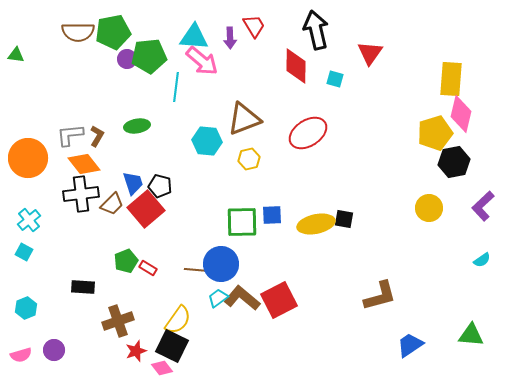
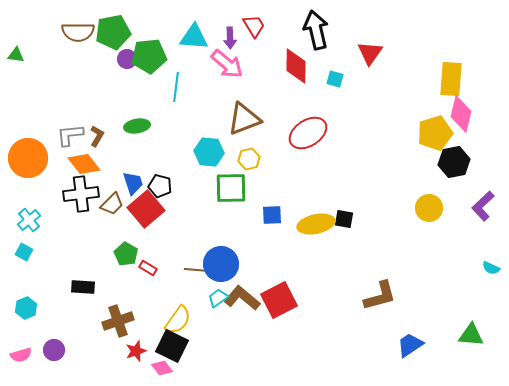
pink arrow at (202, 61): moved 25 px right, 3 px down
cyan hexagon at (207, 141): moved 2 px right, 11 px down
green square at (242, 222): moved 11 px left, 34 px up
cyan semicircle at (482, 260): moved 9 px right, 8 px down; rotated 60 degrees clockwise
green pentagon at (126, 261): moved 7 px up; rotated 20 degrees counterclockwise
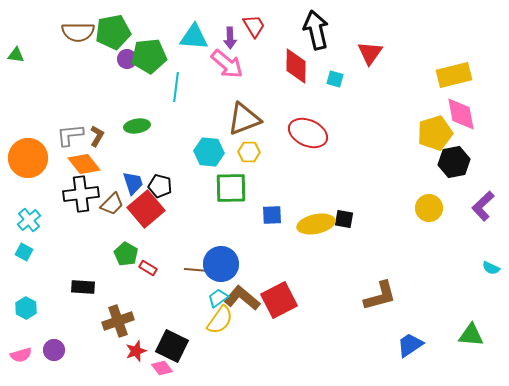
yellow rectangle at (451, 79): moved 3 px right, 4 px up; rotated 72 degrees clockwise
pink diamond at (461, 114): rotated 24 degrees counterclockwise
red ellipse at (308, 133): rotated 57 degrees clockwise
yellow hexagon at (249, 159): moved 7 px up; rotated 15 degrees clockwise
cyan hexagon at (26, 308): rotated 10 degrees counterclockwise
yellow semicircle at (178, 320): moved 42 px right
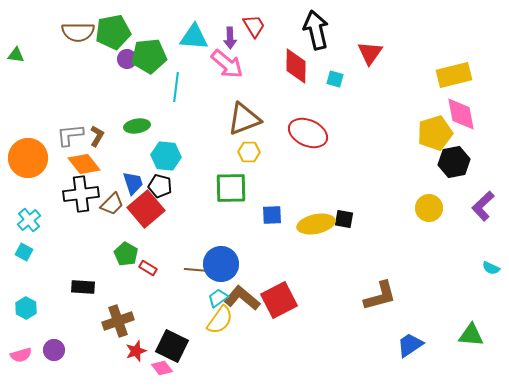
cyan hexagon at (209, 152): moved 43 px left, 4 px down
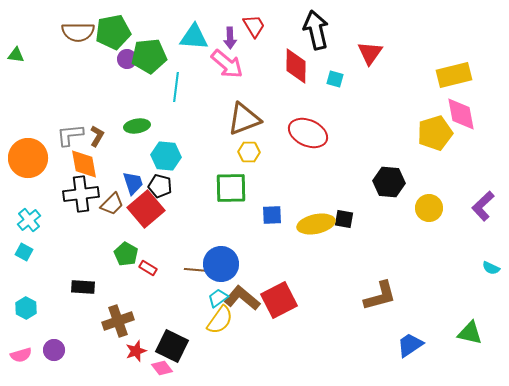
black hexagon at (454, 162): moved 65 px left, 20 px down; rotated 16 degrees clockwise
orange diamond at (84, 164): rotated 28 degrees clockwise
green triangle at (471, 335): moved 1 px left, 2 px up; rotated 8 degrees clockwise
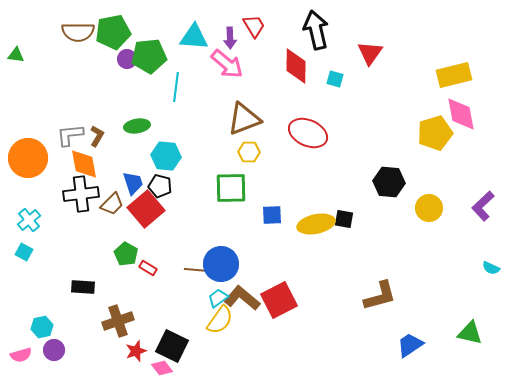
cyan hexagon at (26, 308): moved 16 px right, 19 px down; rotated 20 degrees clockwise
